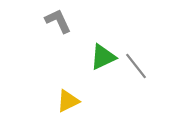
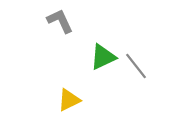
gray L-shape: moved 2 px right
yellow triangle: moved 1 px right, 1 px up
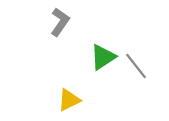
gray L-shape: moved 1 px down; rotated 60 degrees clockwise
green triangle: rotated 8 degrees counterclockwise
